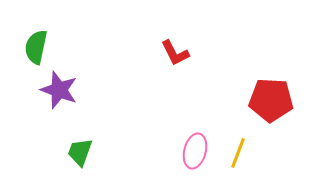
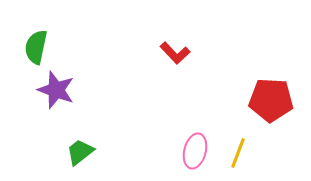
red L-shape: rotated 16 degrees counterclockwise
purple star: moved 3 px left
green trapezoid: rotated 32 degrees clockwise
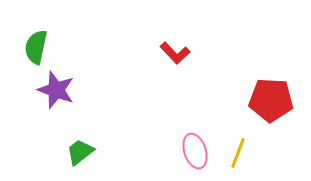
pink ellipse: rotated 32 degrees counterclockwise
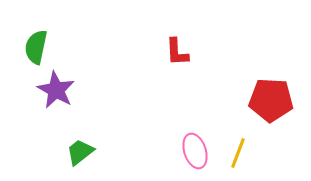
red L-shape: moved 2 px right, 1 px up; rotated 40 degrees clockwise
purple star: rotated 9 degrees clockwise
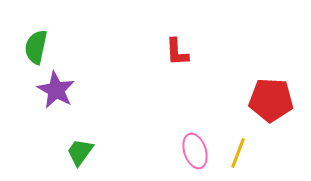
green trapezoid: rotated 16 degrees counterclockwise
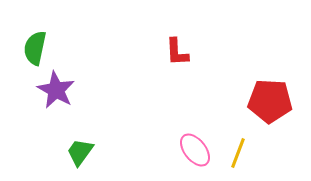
green semicircle: moved 1 px left, 1 px down
red pentagon: moved 1 px left, 1 px down
pink ellipse: moved 1 px up; rotated 20 degrees counterclockwise
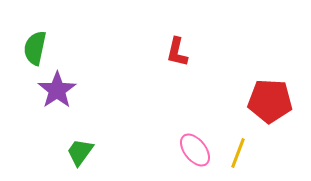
red L-shape: rotated 16 degrees clockwise
purple star: moved 1 px right; rotated 9 degrees clockwise
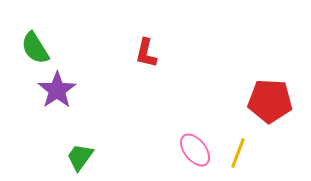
green semicircle: rotated 44 degrees counterclockwise
red L-shape: moved 31 px left, 1 px down
green trapezoid: moved 5 px down
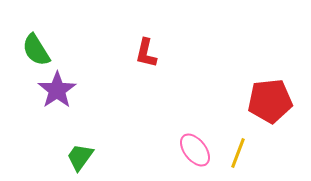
green semicircle: moved 1 px right, 2 px down
red pentagon: rotated 9 degrees counterclockwise
